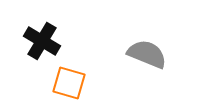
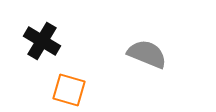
orange square: moved 7 px down
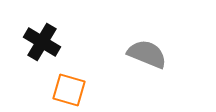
black cross: moved 1 px down
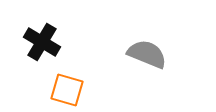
orange square: moved 2 px left
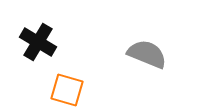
black cross: moved 4 px left
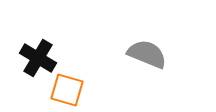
black cross: moved 16 px down
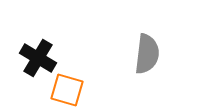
gray semicircle: rotated 75 degrees clockwise
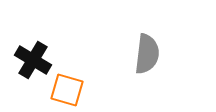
black cross: moved 5 px left, 2 px down
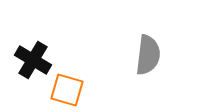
gray semicircle: moved 1 px right, 1 px down
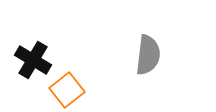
orange square: rotated 36 degrees clockwise
